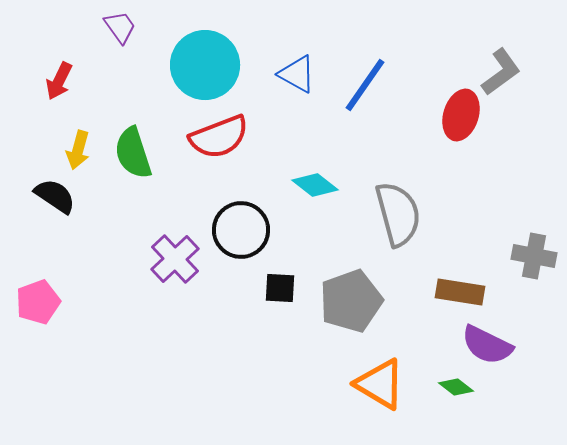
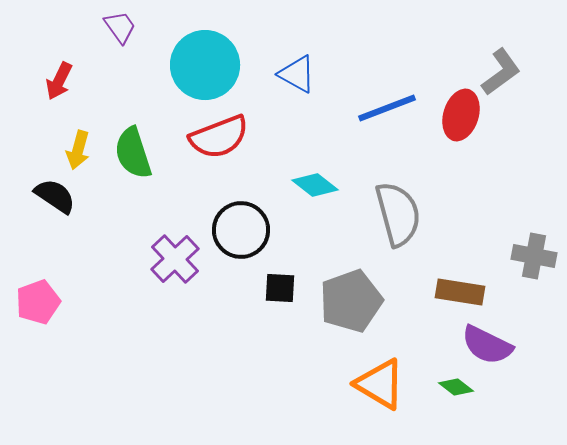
blue line: moved 22 px right, 23 px down; rotated 34 degrees clockwise
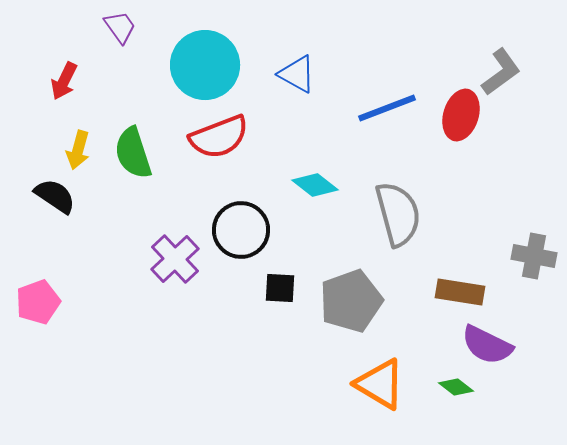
red arrow: moved 5 px right
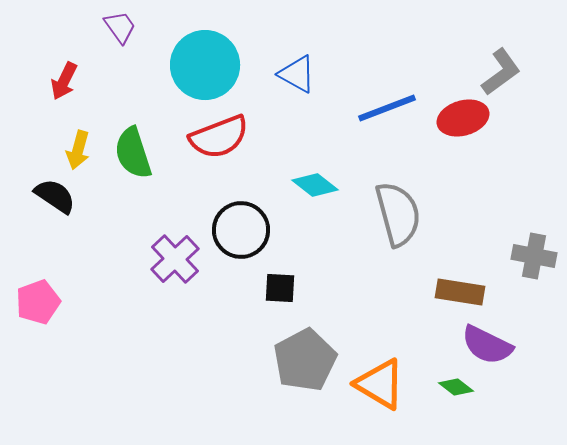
red ellipse: moved 2 px right, 3 px down; rotated 57 degrees clockwise
gray pentagon: moved 46 px left, 59 px down; rotated 8 degrees counterclockwise
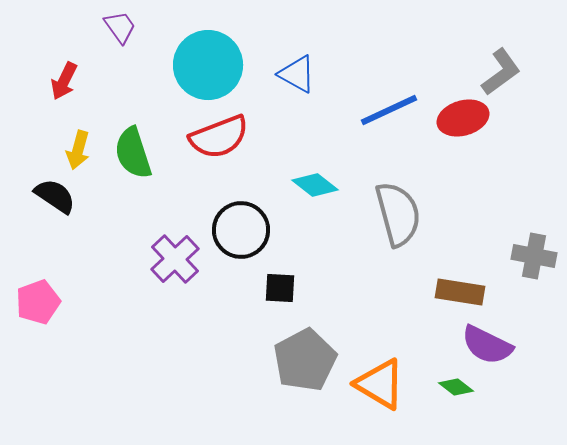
cyan circle: moved 3 px right
blue line: moved 2 px right, 2 px down; rotated 4 degrees counterclockwise
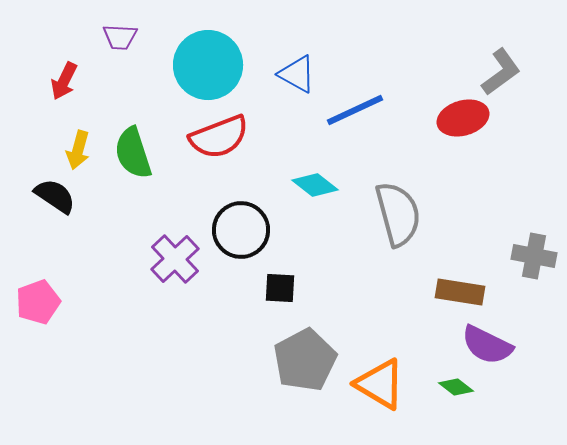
purple trapezoid: moved 10 px down; rotated 129 degrees clockwise
blue line: moved 34 px left
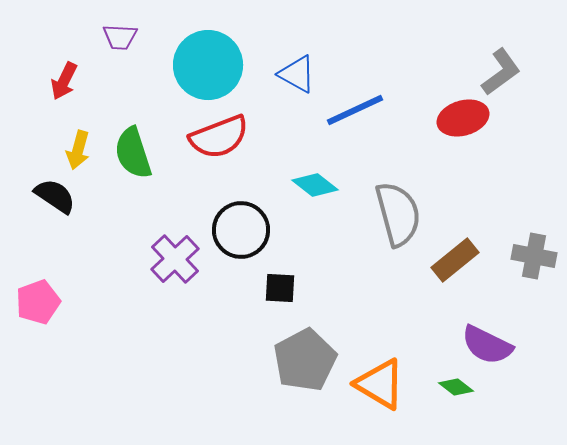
brown rectangle: moved 5 px left, 32 px up; rotated 48 degrees counterclockwise
